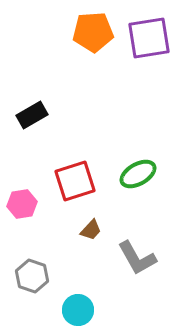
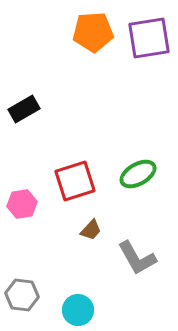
black rectangle: moved 8 px left, 6 px up
gray hexagon: moved 10 px left, 19 px down; rotated 12 degrees counterclockwise
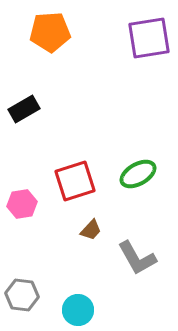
orange pentagon: moved 43 px left
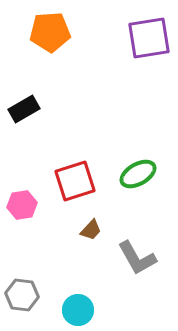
pink hexagon: moved 1 px down
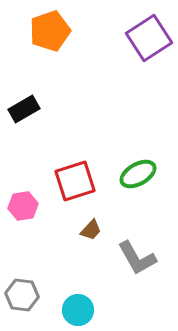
orange pentagon: moved 1 px up; rotated 15 degrees counterclockwise
purple square: rotated 24 degrees counterclockwise
pink hexagon: moved 1 px right, 1 px down
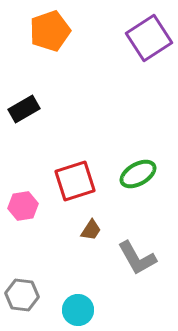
brown trapezoid: rotated 10 degrees counterclockwise
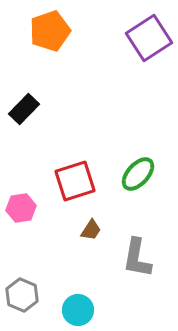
black rectangle: rotated 16 degrees counterclockwise
green ellipse: rotated 18 degrees counterclockwise
pink hexagon: moved 2 px left, 2 px down
gray L-shape: rotated 39 degrees clockwise
gray hexagon: rotated 16 degrees clockwise
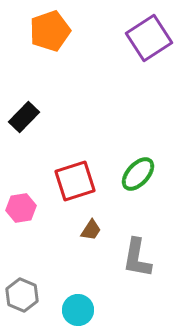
black rectangle: moved 8 px down
